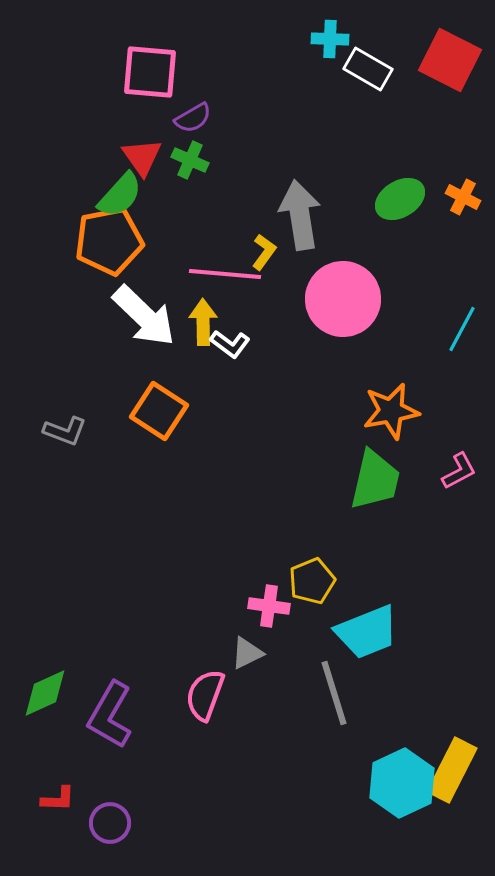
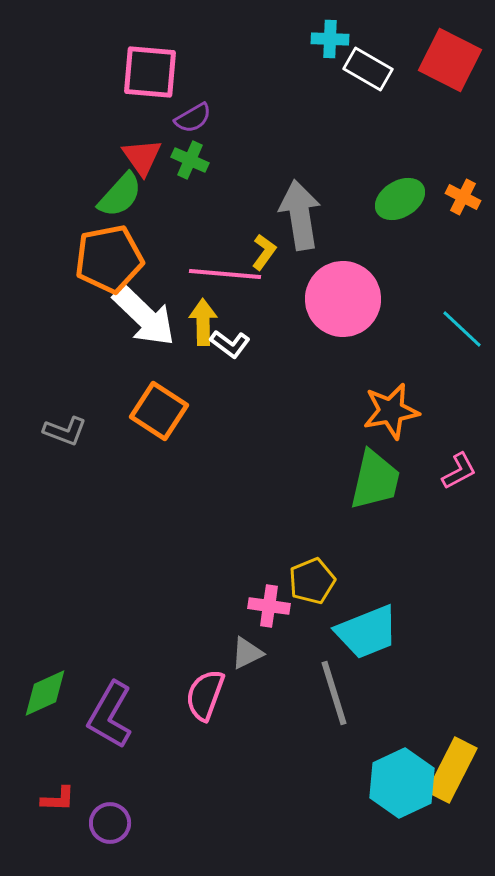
orange pentagon: moved 18 px down
cyan line: rotated 75 degrees counterclockwise
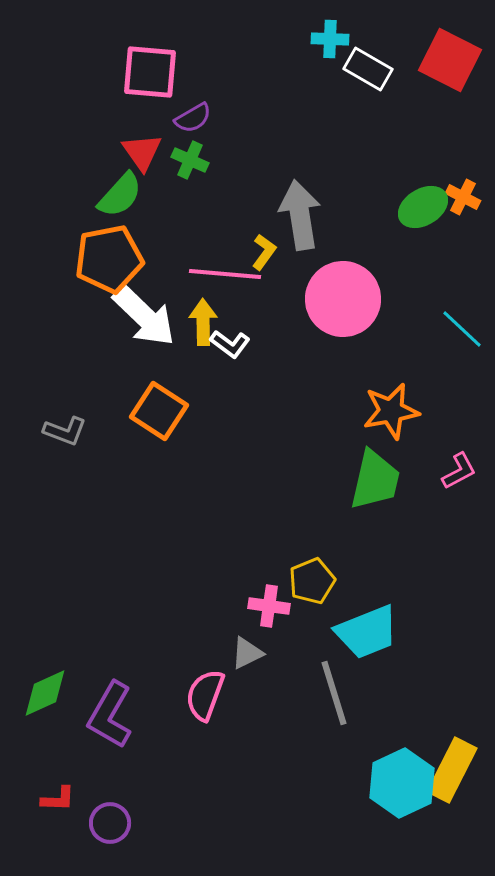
red triangle: moved 5 px up
green ellipse: moved 23 px right, 8 px down
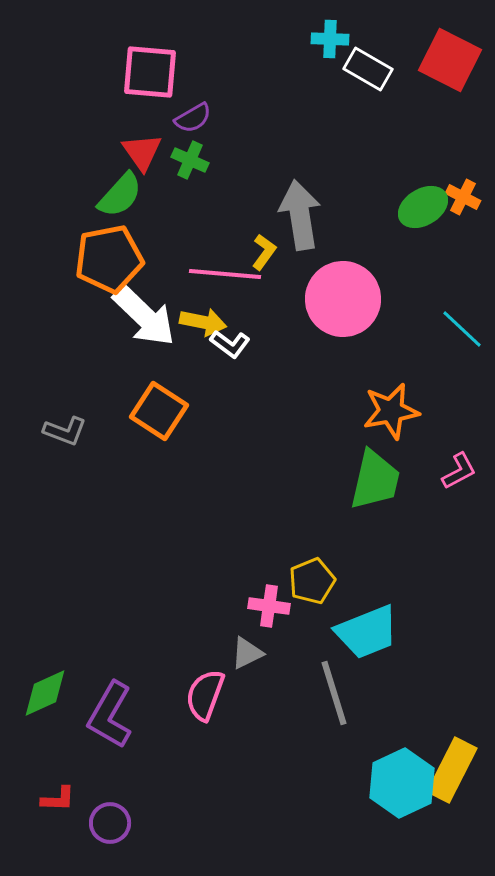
yellow arrow: rotated 102 degrees clockwise
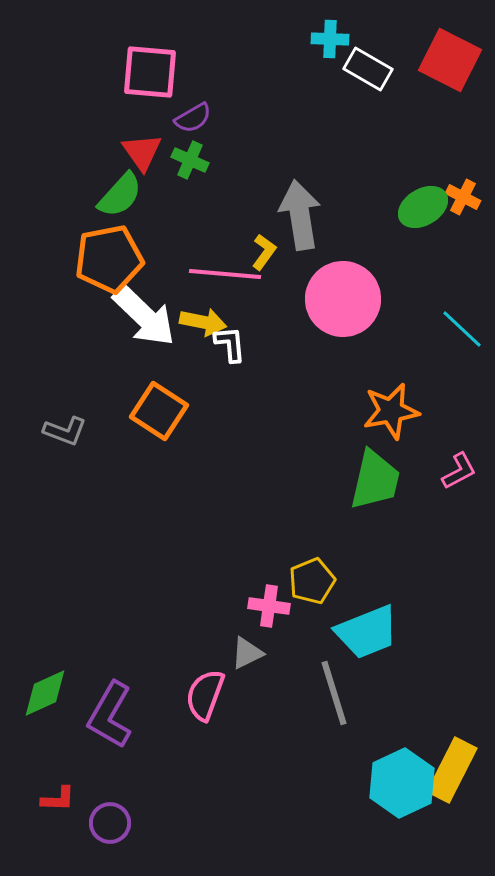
white L-shape: rotated 132 degrees counterclockwise
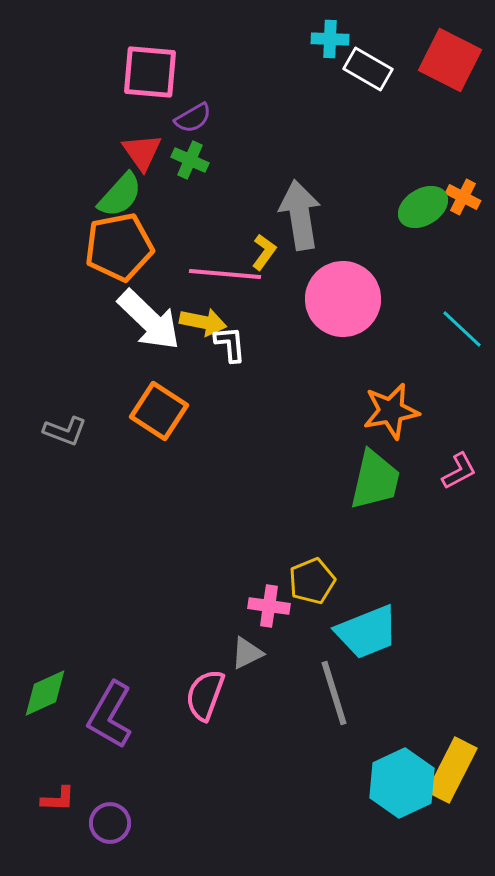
orange pentagon: moved 10 px right, 12 px up
white arrow: moved 5 px right, 4 px down
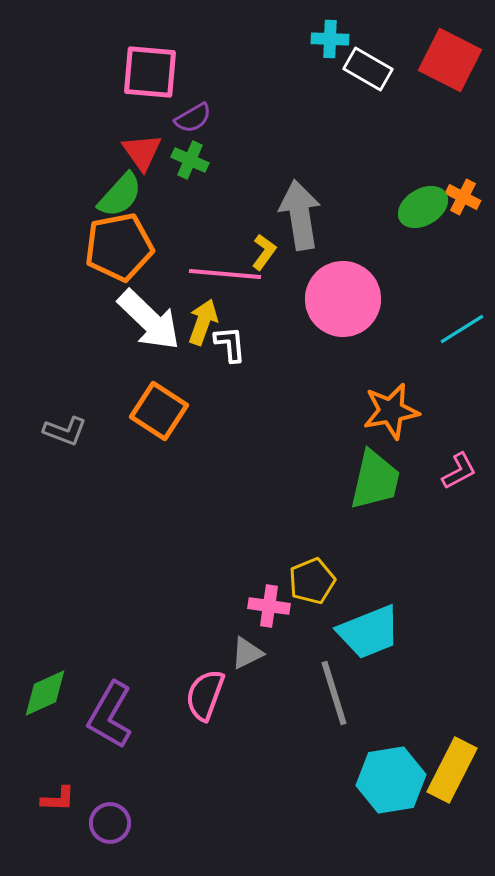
yellow arrow: rotated 81 degrees counterclockwise
cyan line: rotated 75 degrees counterclockwise
cyan trapezoid: moved 2 px right
cyan hexagon: moved 11 px left, 3 px up; rotated 16 degrees clockwise
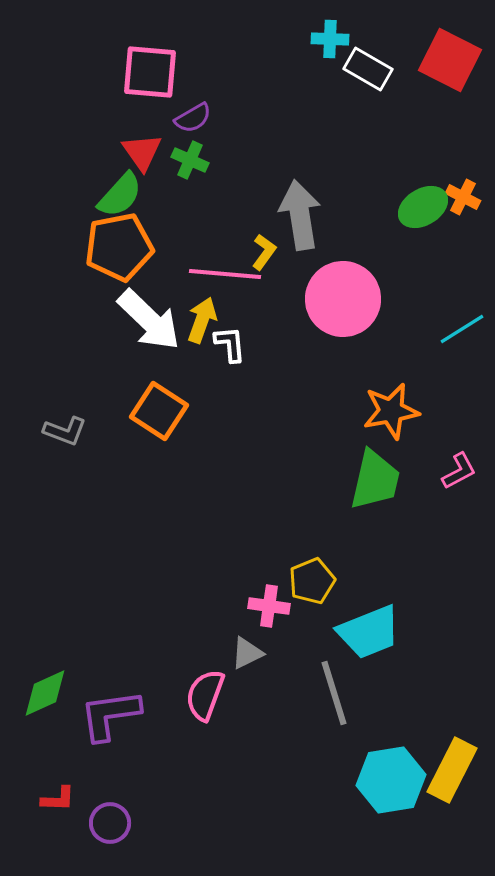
yellow arrow: moved 1 px left, 2 px up
purple L-shape: rotated 52 degrees clockwise
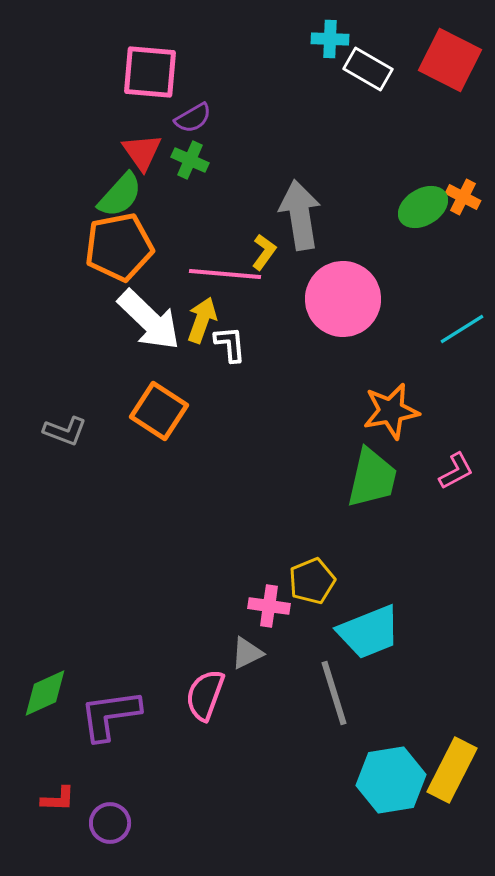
pink L-shape: moved 3 px left
green trapezoid: moved 3 px left, 2 px up
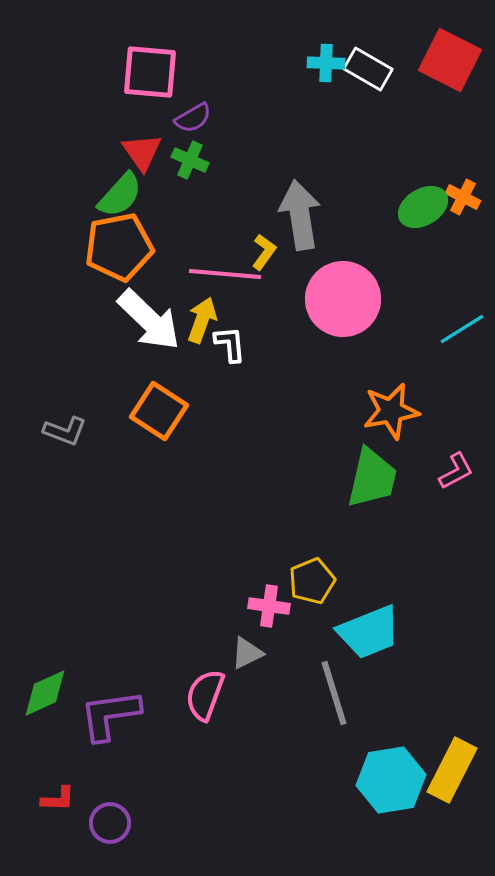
cyan cross: moved 4 px left, 24 px down
